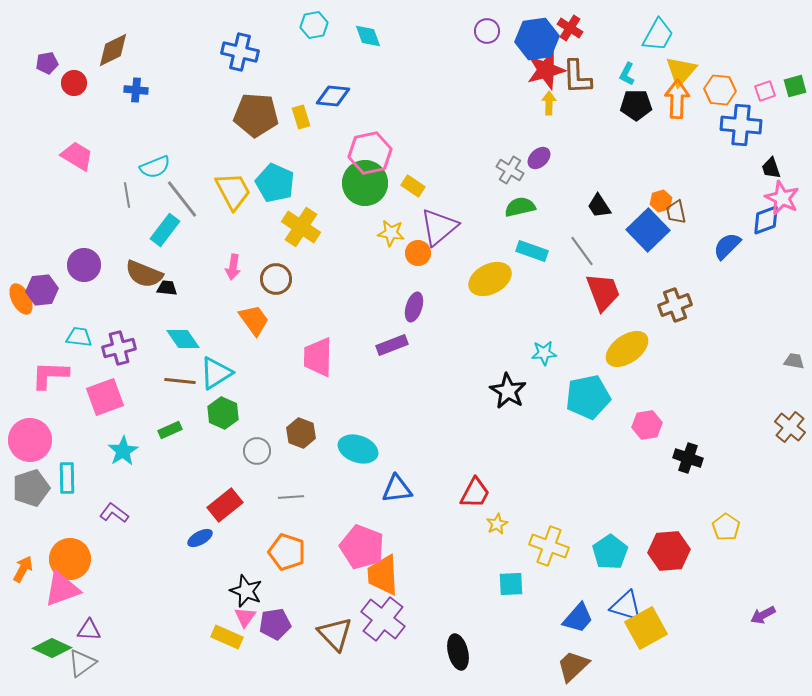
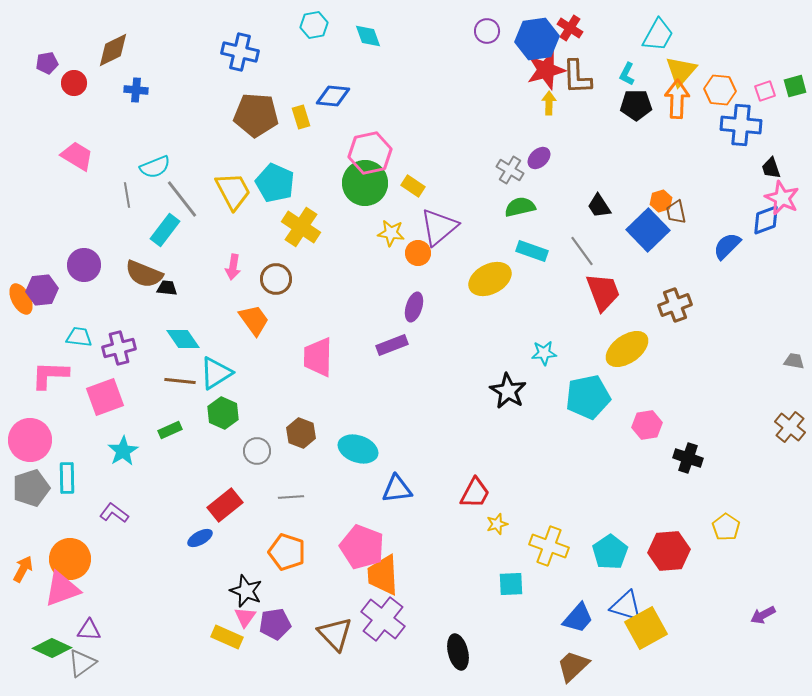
yellow star at (497, 524): rotated 10 degrees clockwise
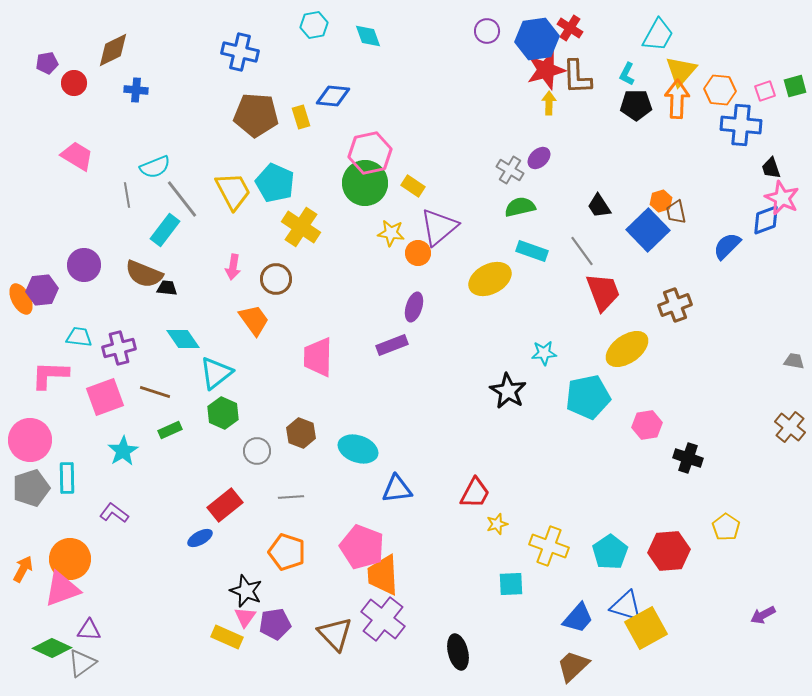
cyan triangle at (216, 373): rotated 6 degrees counterclockwise
brown line at (180, 381): moved 25 px left, 11 px down; rotated 12 degrees clockwise
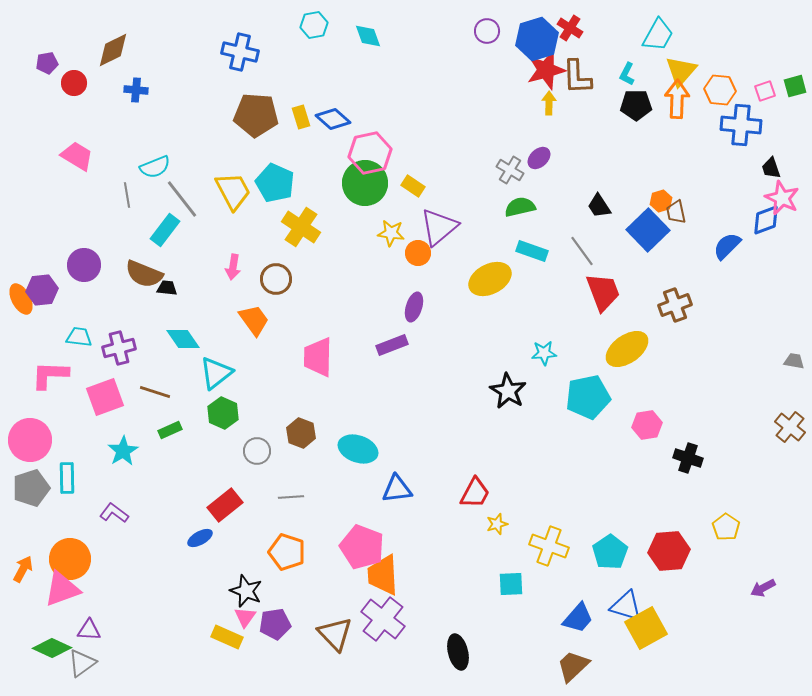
blue hexagon at (537, 39): rotated 9 degrees counterclockwise
blue diamond at (333, 96): moved 23 px down; rotated 36 degrees clockwise
purple arrow at (763, 615): moved 27 px up
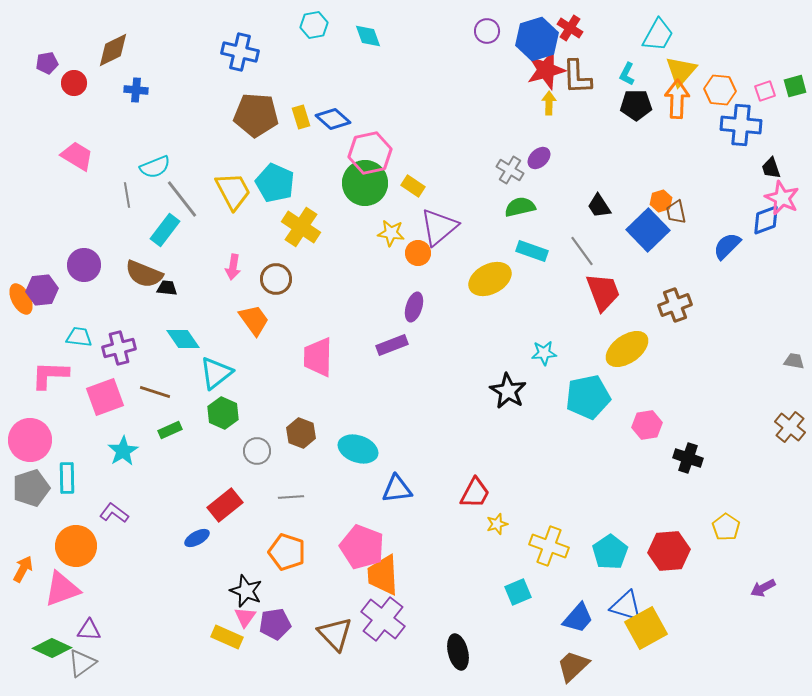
blue ellipse at (200, 538): moved 3 px left
orange circle at (70, 559): moved 6 px right, 13 px up
cyan square at (511, 584): moved 7 px right, 8 px down; rotated 20 degrees counterclockwise
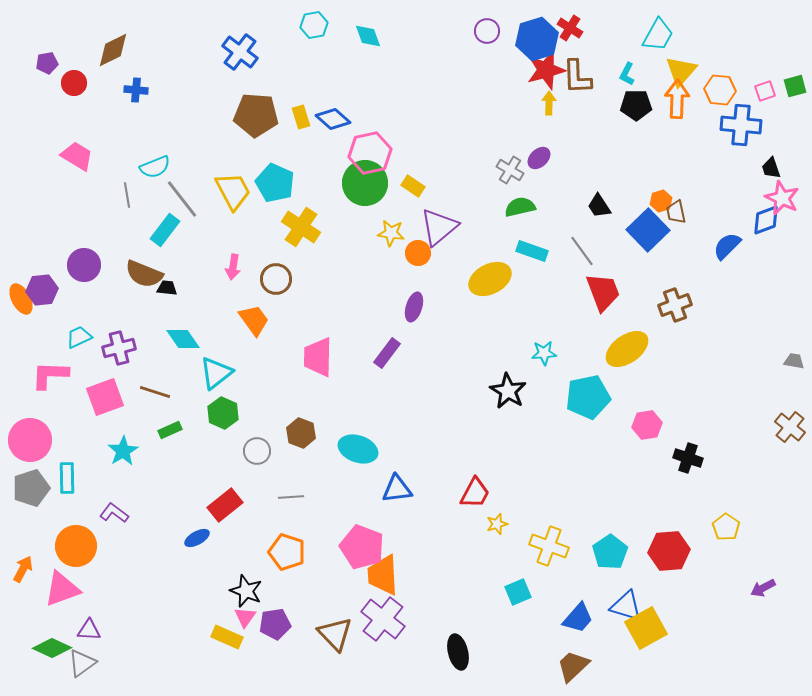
blue cross at (240, 52): rotated 24 degrees clockwise
cyan trapezoid at (79, 337): rotated 32 degrees counterclockwise
purple rectangle at (392, 345): moved 5 px left, 8 px down; rotated 32 degrees counterclockwise
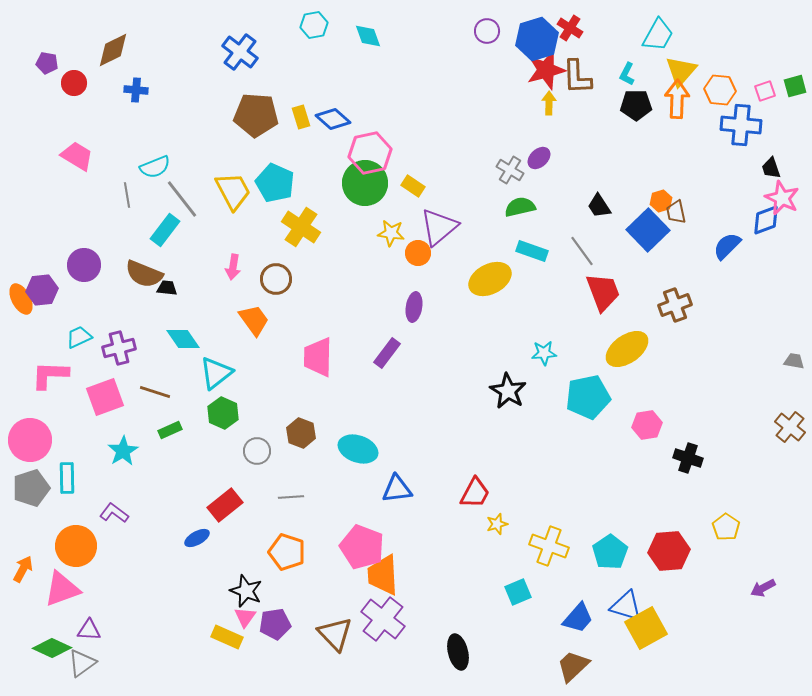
purple pentagon at (47, 63): rotated 20 degrees clockwise
purple ellipse at (414, 307): rotated 8 degrees counterclockwise
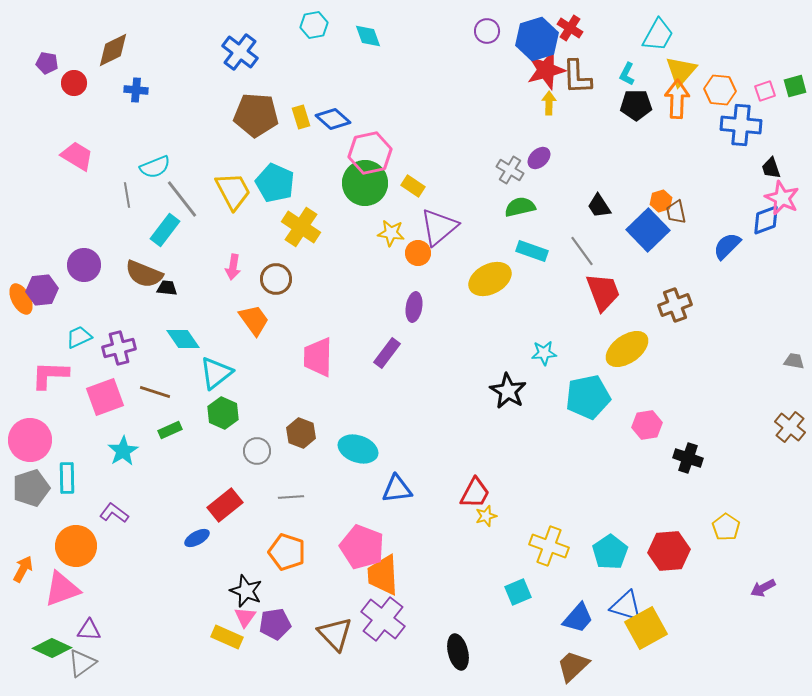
yellow star at (497, 524): moved 11 px left, 8 px up
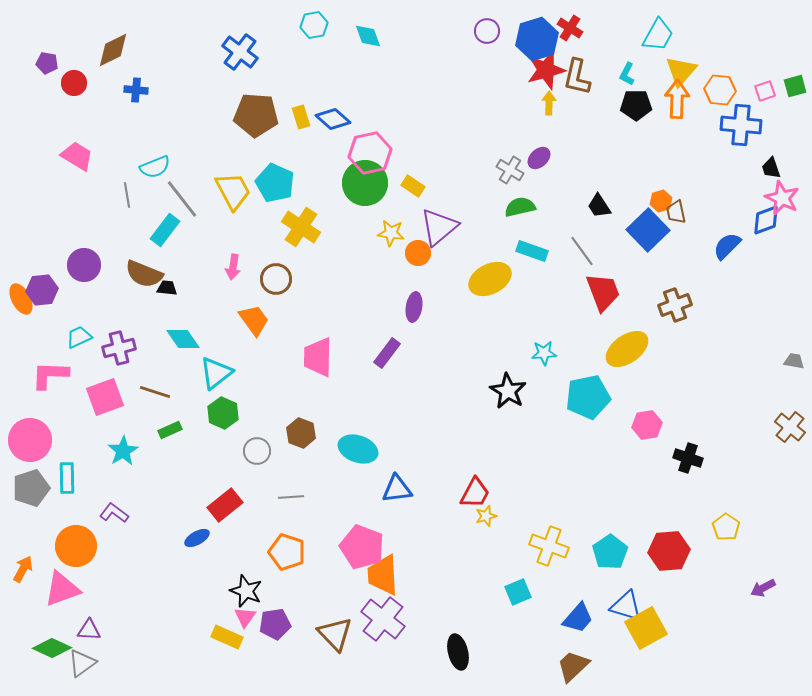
brown L-shape at (577, 77): rotated 15 degrees clockwise
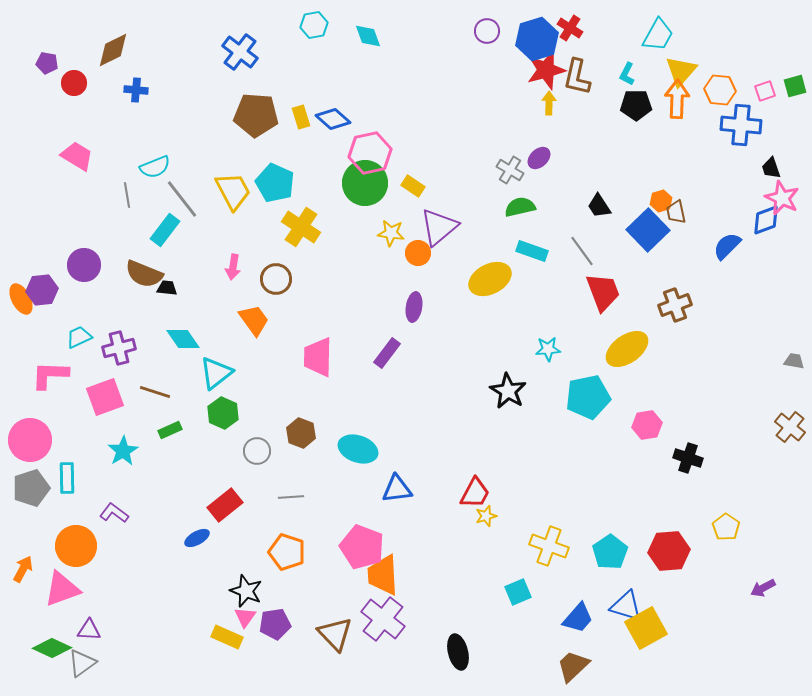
cyan star at (544, 353): moved 4 px right, 4 px up
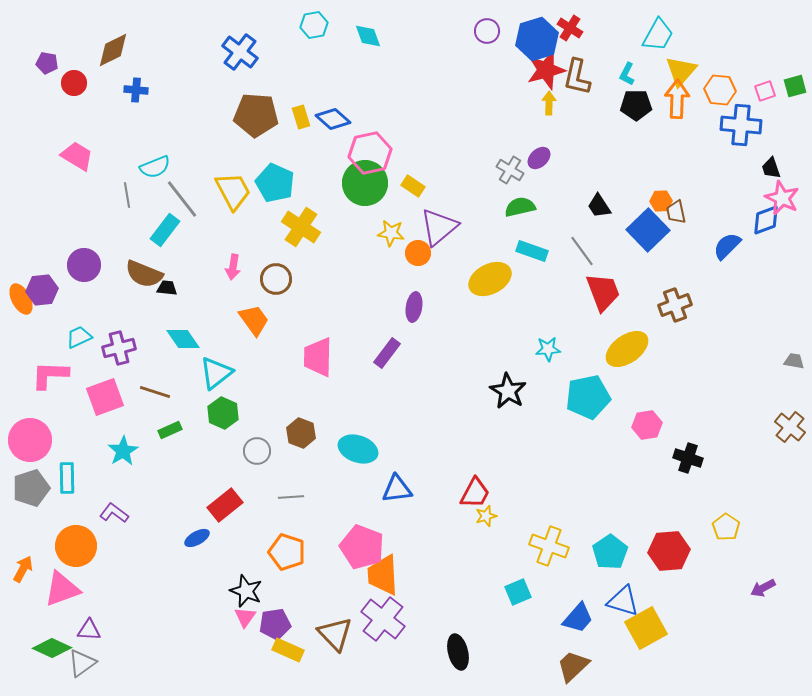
orange hexagon at (661, 201): rotated 15 degrees clockwise
blue triangle at (626, 606): moved 3 px left, 5 px up
yellow rectangle at (227, 637): moved 61 px right, 13 px down
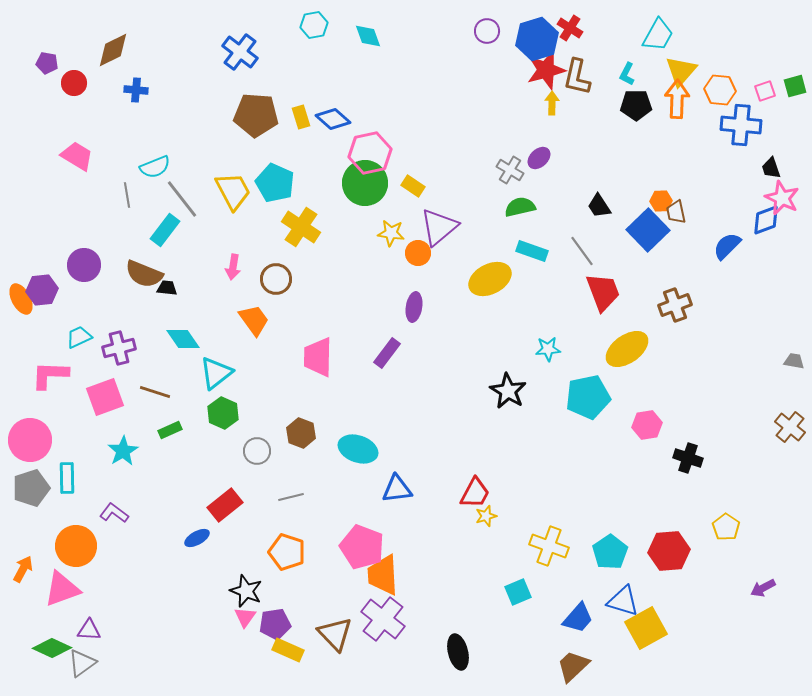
yellow arrow at (549, 103): moved 3 px right
gray line at (291, 497): rotated 10 degrees counterclockwise
